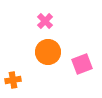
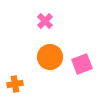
orange circle: moved 2 px right, 5 px down
orange cross: moved 2 px right, 4 px down
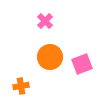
orange cross: moved 6 px right, 2 px down
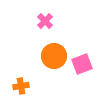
orange circle: moved 4 px right, 1 px up
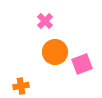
orange circle: moved 1 px right, 4 px up
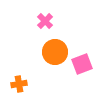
orange cross: moved 2 px left, 2 px up
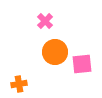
pink square: rotated 15 degrees clockwise
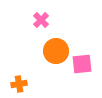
pink cross: moved 4 px left, 1 px up
orange circle: moved 1 px right, 1 px up
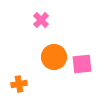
orange circle: moved 2 px left, 6 px down
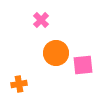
orange circle: moved 2 px right, 4 px up
pink square: moved 1 px right, 1 px down
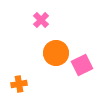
pink square: moved 1 px left; rotated 20 degrees counterclockwise
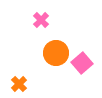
pink square: moved 2 px up; rotated 15 degrees counterclockwise
orange cross: rotated 35 degrees counterclockwise
